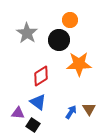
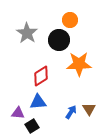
blue triangle: rotated 42 degrees counterclockwise
black square: moved 1 px left, 1 px down; rotated 24 degrees clockwise
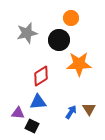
orange circle: moved 1 px right, 2 px up
gray star: rotated 25 degrees clockwise
black square: rotated 32 degrees counterclockwise
